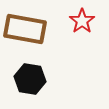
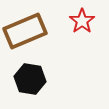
brown rectangle: moved 2 px down; rotated 33 degrees counterclockwise
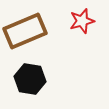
red star: rotated 20 degrees clockwise
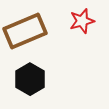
black hexagon: rotated 20 degrees clockwise
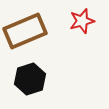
black hexagon: rotated 12 degrees clockwise
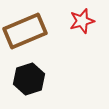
black hexagon: moved 1 px left
